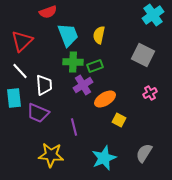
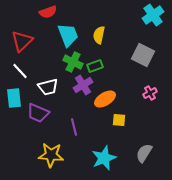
green cross: rotated 24 degrees clockwise
white trapezoid: moved 4 px right, 2 px down; rotated 80 degrees clockwise
yellow square: rotated 24 degrees counterclockwise
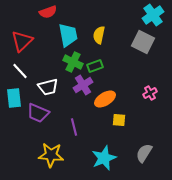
cyan trapezoid: rotated 10 degrees clockwise
gray square: moved 13 px up
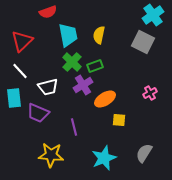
green cross: moved 1 px left; rotated 18 degrees clockwise
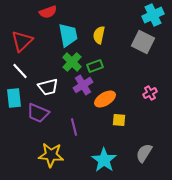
cyan cross: rotated 10 degrees clockwise
cyan star: moved 2 px down; rotated 15 degrees counterclockwise
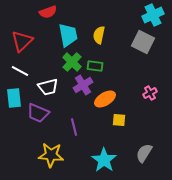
green rectangle: rotated 28 degrees clockwise
white line: rotated 18 degrees counterclockwise
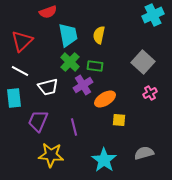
gray square: moved 20 px down; rotated 15 degrees clockwise
green cross: moved 2 px left
purple trapezoid: moved 8 px down; rotated 90 degrees clockwise
gray semicircle: rotated 42 degrees clockwise
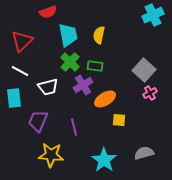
gray square: moved 1 px right, 8 px down
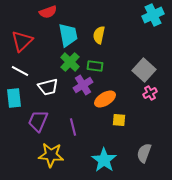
purple line: moved 1 px left
gray semicircle: rotated 54 degrees counterclockwise
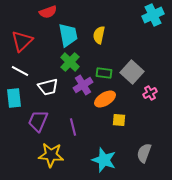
green rectangle: moved 9 px right, 7 px down
gray square: moved 12 px left, 2 px down
cyan star: rotated 15 degrees counterclockwise
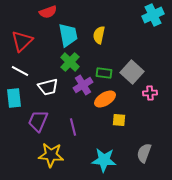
pink cross: rotated 24 degrees clockwise
cyan star: rotated 15 degrees counterclockwise
